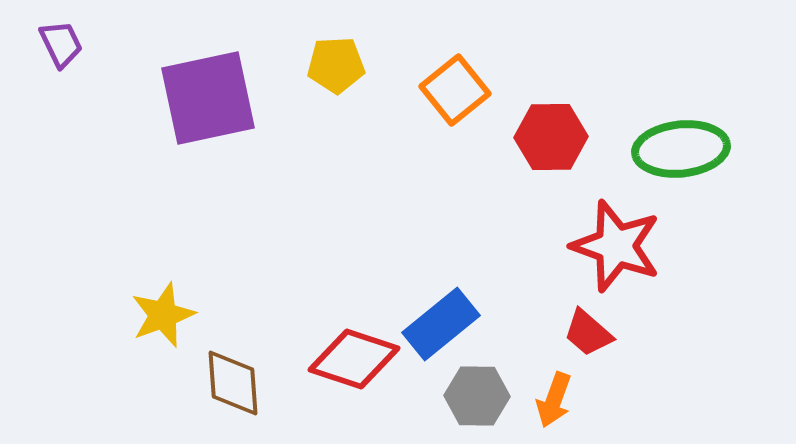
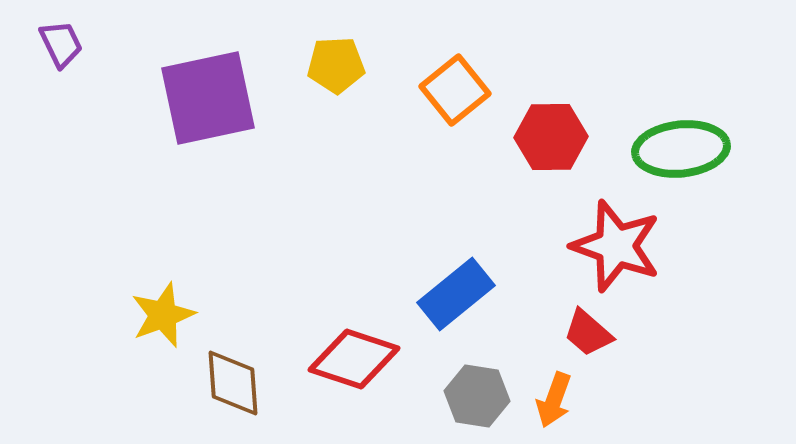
blue rectangle: moved 15 px right, 30 px up
gray hexagon: rotated 8 degrees clockwise
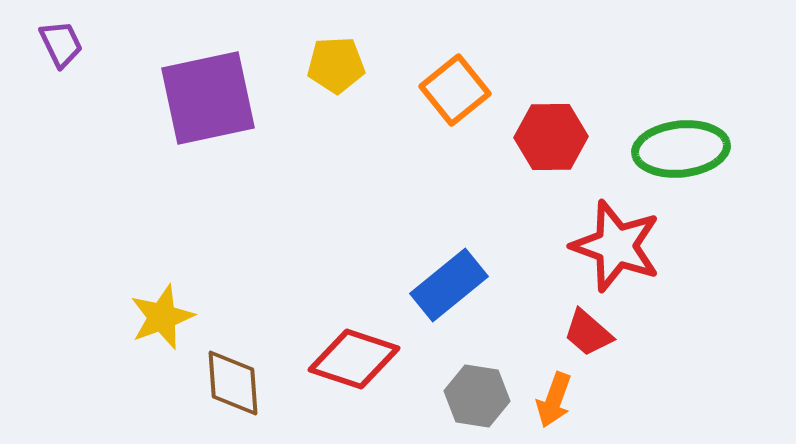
blue rectangle: moved 7 px left, 9 px up
yellow star: moved 1 px left, 2 px down
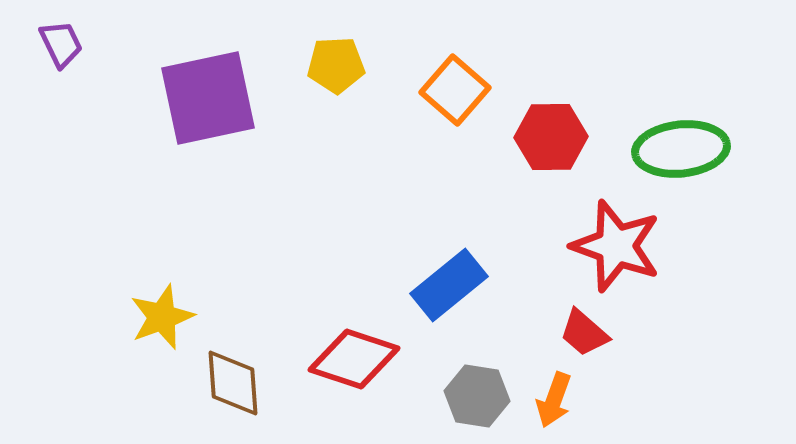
orange square: rotated 10 degrees counterclockwise
red trapezoid: moved 4 px left
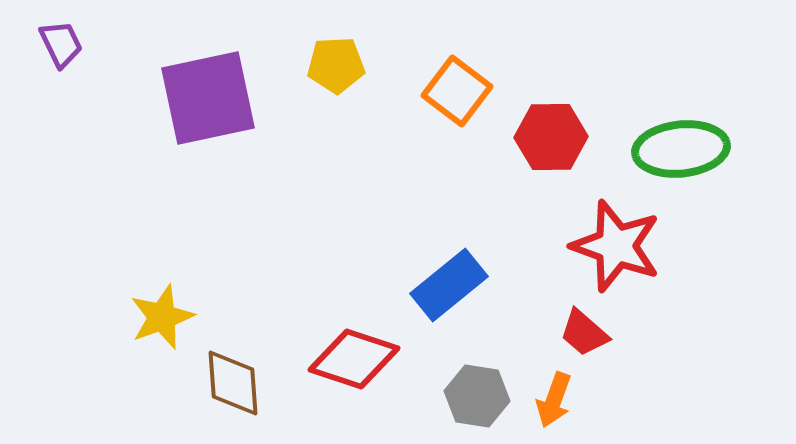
orange square: moved 2 px right, 1 px down; rotated 4 degrees counterclockwise
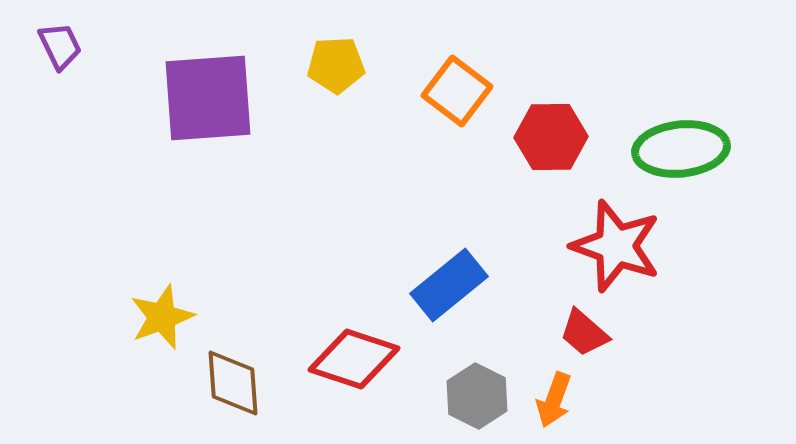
purple trapezoid: moved 1 px left, 2 px down
purple square: rotated 8 degrees clockwise
gray hexagon: rotated 18 degrees clockwise
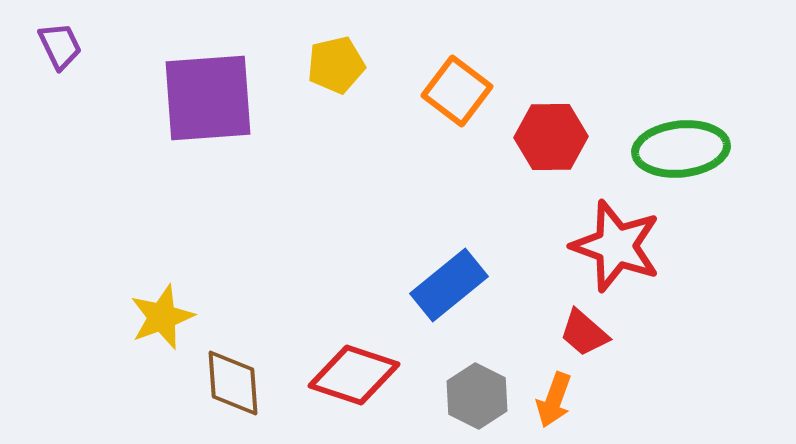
yellow pentagon: rotated 10 degrees counterclockwise
red diamond: moved 16 px down
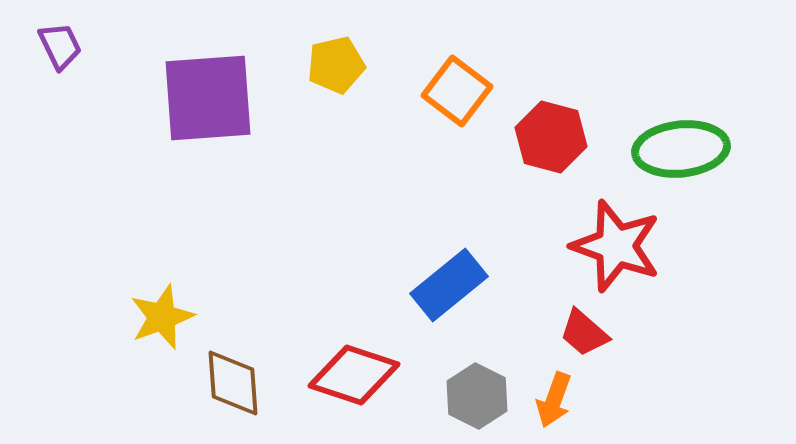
red hexagon: rotated 16 degrees clockwise
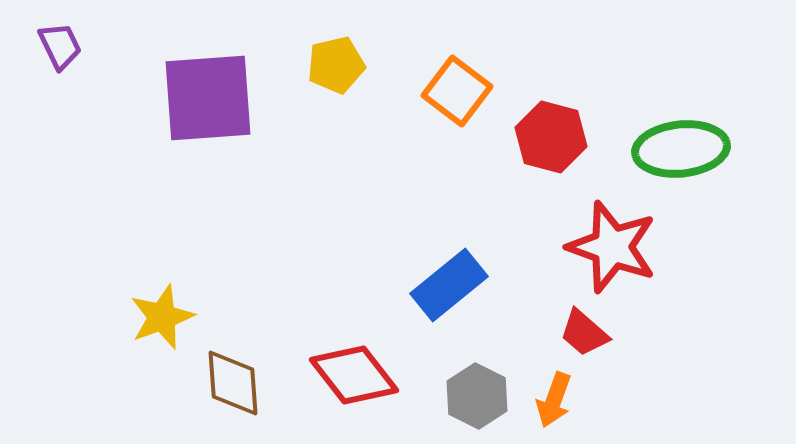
red star: moved 4 px left, 1 px down
red diamond: rotated 34 degrees clockwise
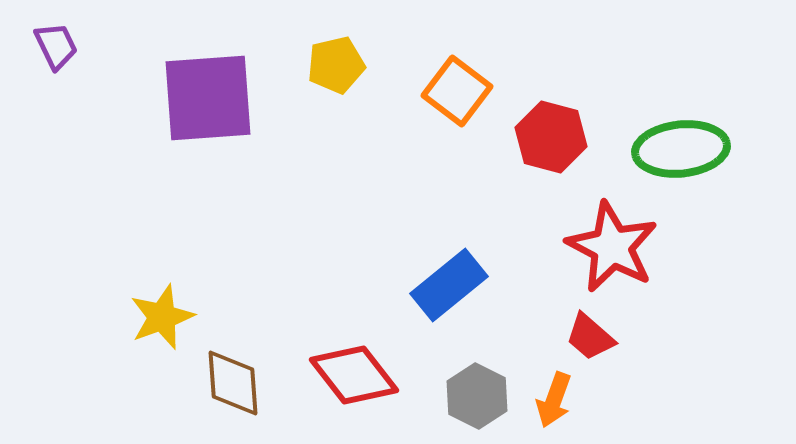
purple trapezoid: moved 4 px left
red star: rotated 8 degrees clockwise
red trapezoid: moved 6 px right, 4 px down
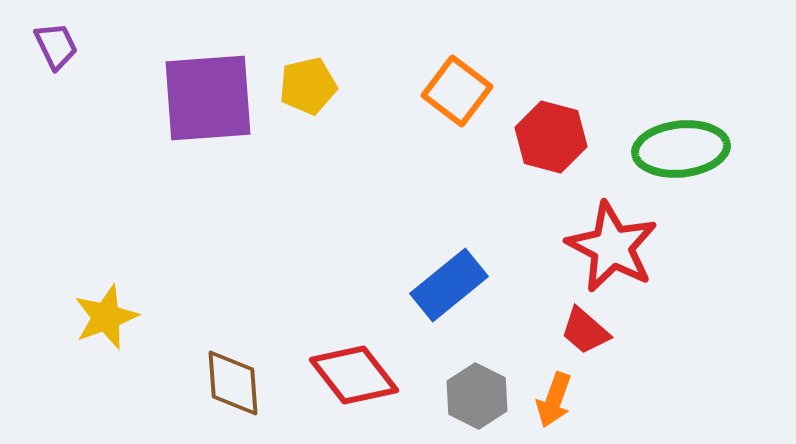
yellow pentagon: moved 28 px left, 21 px down
yellow star: moved 56 px left
red trapezoid: moved 5 px left, 6 px up
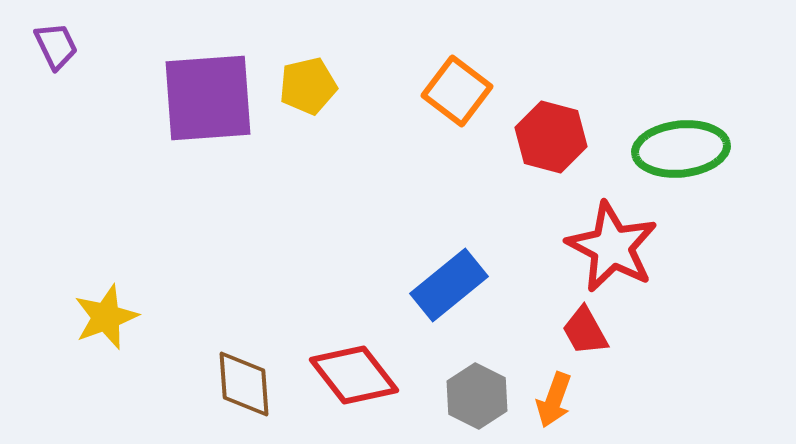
red trapezoid: rotated 20 degrees clockwise
brown diamond: moved 11 px right, 1 px down
